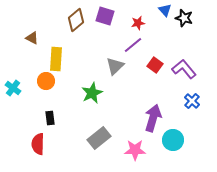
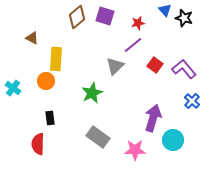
brown diamond: moved 1 px right, 3 px up
gray rectangle: moved 1 px left, 1 px up; rotated 75 degrees clockwise
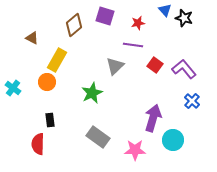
brown diamond: moved 3 px left, 8 px down
purple line: rotated 48 degrees clockwise
yellow rectangle: moved 1 px right, 1 px down; rotated 25 degrees clockwise
orange circle: moved 1 px right, 1 px down
black rectangle: moved 2 px down
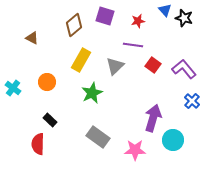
red star: moved 2 px up
yellow rectangle: moved 24 px right
red square: moved 2 px left
black rectangle: rotated 40 degrees counterclockwise
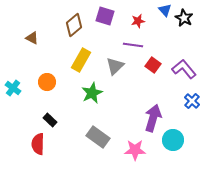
black star: rotated 12 degrees clockwise
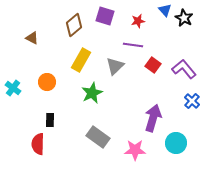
black rectangle: rotated 48 degrees clockwise
cyan circle: moved 3 px right, 3 px down
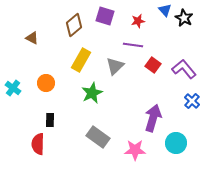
orange circle: moved 1 px left, 1 px down
